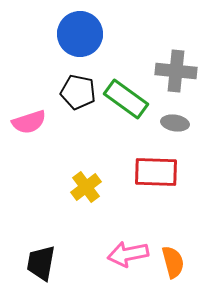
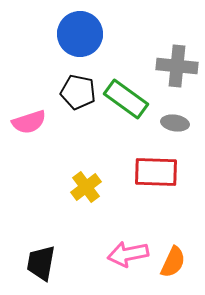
gray cross: moved 1 px right, 5 px up
orange semicircle: rotated 40 degrees clockwise
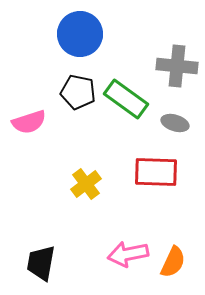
gray ellipse: rotated 8 degrees clockwise
yellow cross: moved 3 px up
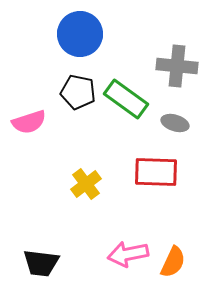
black trapezoid: rotated 93 degrees counterclockwise
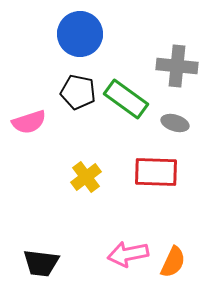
yellow cross: moved 7 px up
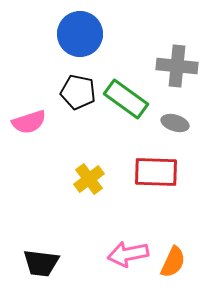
yellow cross: moved 3 px right, 2 px down
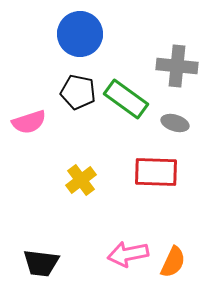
yellow cross: moved 8 px left, 1 px down
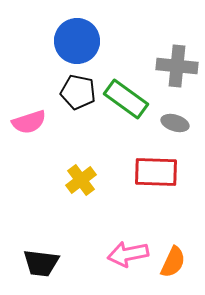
blue circle: moved 3 px left, 7 px down
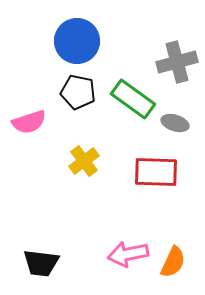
gray cross: moved 4 px up; rotated 21 degrees counterclockwise
green rectangle: moved 7 px right
yellow cross: moved 3 px right, 19 px up
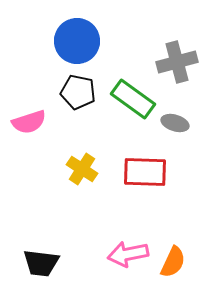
yellow cross: moved 2 px left, 8 px down; rotated 20 degrees counterclockwise
red rectangle: moved 11 px left
